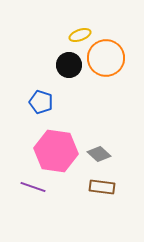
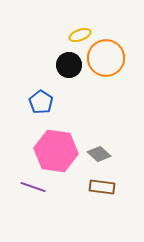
blue pentagon: rotated 15 degrees clockwise
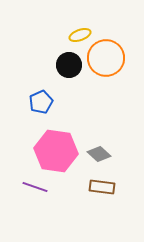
blue pentagon: rotated 15 degrees clockwise
purple line: moved 2 px right
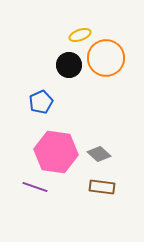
pink hexagon: moved 1 px down
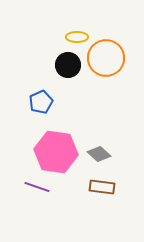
yellow ellipse: moved 3 px left, 2 px down; rotated 20 degrees clockwise
black circle: moved 1 px left
purple line: moved 2 px right
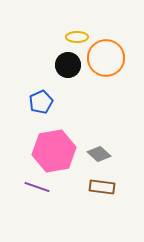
pink hexagon: moved 2 px left, 1 px up; rotated 18 degrees counterclockwise
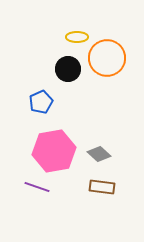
orange circle: moved 1 px right
black circle: moved 4 px down
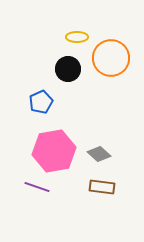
orange circle: moved 4 px right
